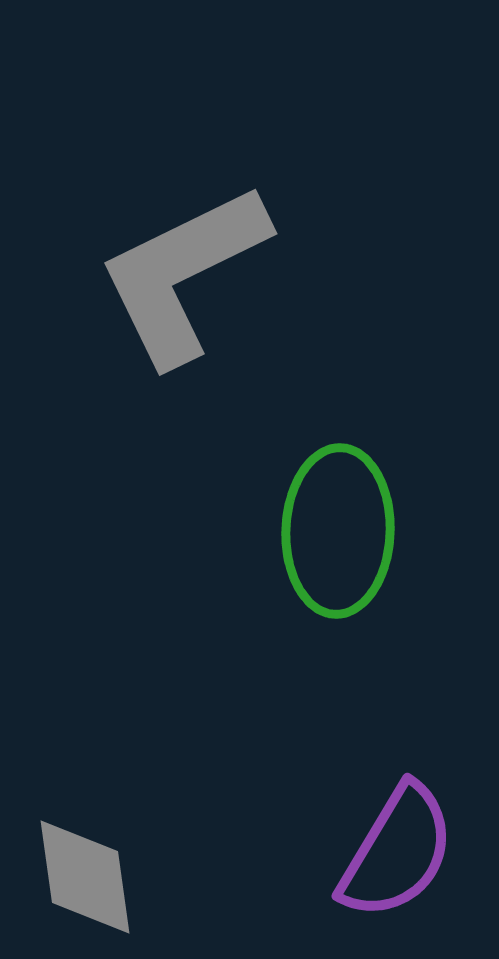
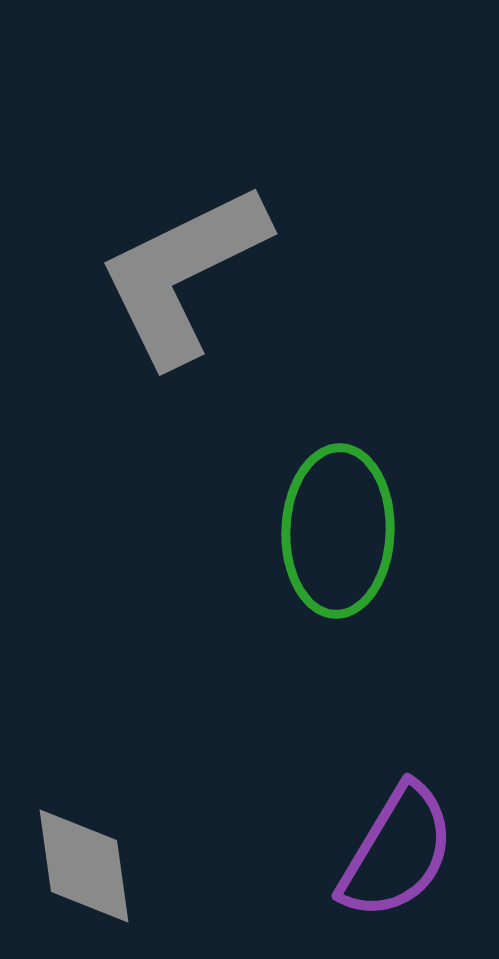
gray diamond: moved 1 px left, 11 px up
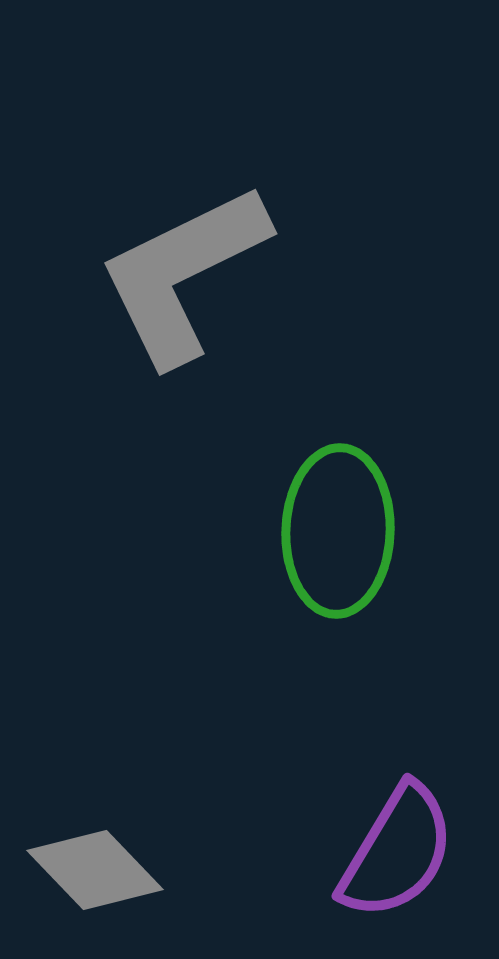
gray diamond: moved 11 px right, 4 px down; rotated 36 degrees counterclockwise
